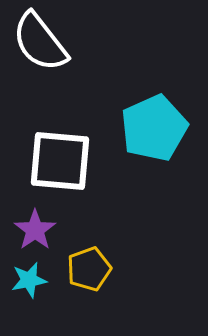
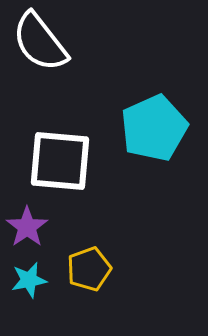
purple star: moved 8 px left, 3 px up
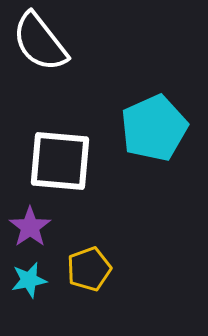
purple star: moved 3 px right
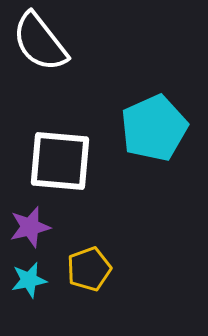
purple star: rotated 21 degrees clockwise
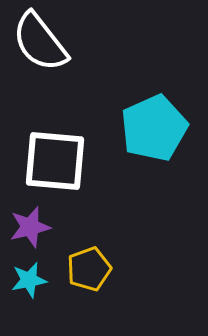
white square: moved 5 px left
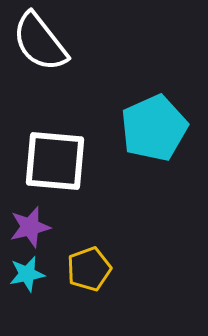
cyan star: moved 2 px left, 6 px up
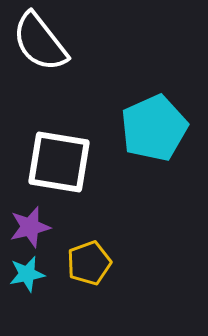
white square: moved 4 px right, 1 px down; rotated 4 degrees clockwise
yellow pentagon: moved 6 px up
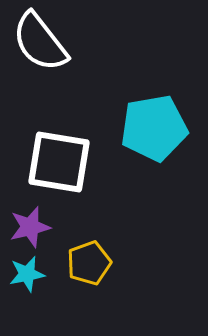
cyan pentagon: rotated 14 degrees clockwise
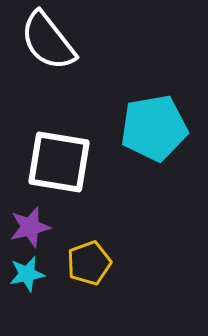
white semicircle: moved 8 px right, 1 px up
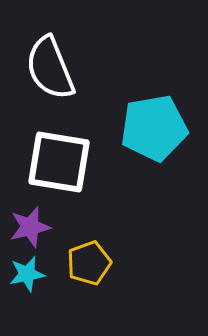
white semicircle: moved 2 px right, 27 px down; rotated 16 degrees clockwise
